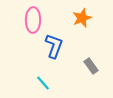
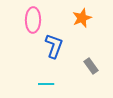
cyan line: moved 3 px right, 1 px down; rotated 49 degrees counterclockwise
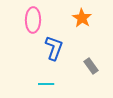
orange star: rotated 18 degrees counterclockwise
blue L-shape: moved 2 px down
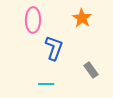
gray rectangle: moved 4 px down
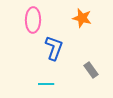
orange star: rotated 18 degrees counterclockwise
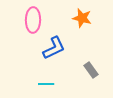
blue L-shape: rotated 45 degrees clockwise
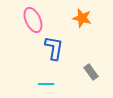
pink ellipse: rotated 25 degrees counterclockwise
blue L-shape: rotated 55 degrees counterclockwise
gray rectangle: moved 2 px down
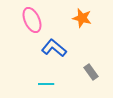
pink ellipse: moved 1 px left
blue L-shape: rotated 60 degrees counterclockwise
